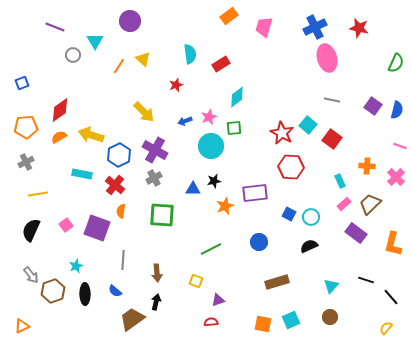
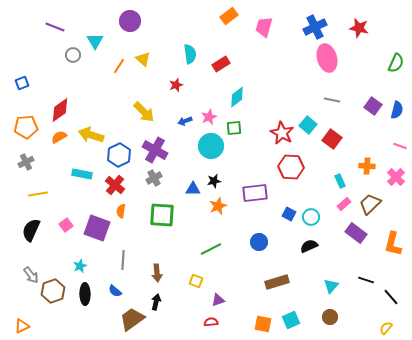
orange star at (225, 206): moved 7 px left
cyan star at (76, 266): moved 4 px right
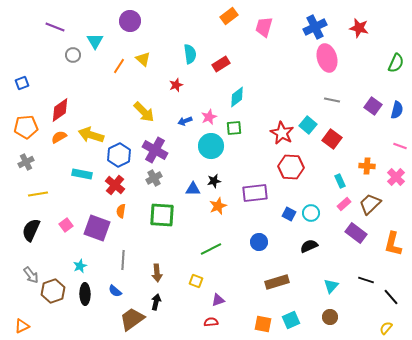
cyan circle at (311, 217): moved 4 px up
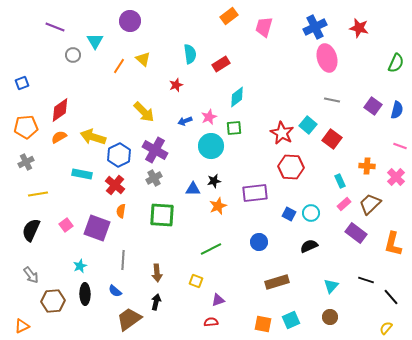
yellow arrow at (91, 135): moved 2 px right, 2 px down
brown hexagon at (53, 291): moved 10 px down; rotated 15 degrees clockwise
brown trapezoid at (132, 319): moved 3 px left
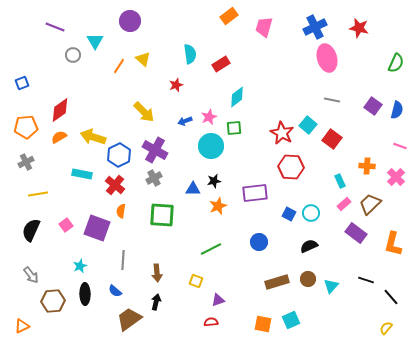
brown circle at (330, 317): moved 22 px left, 38 px up
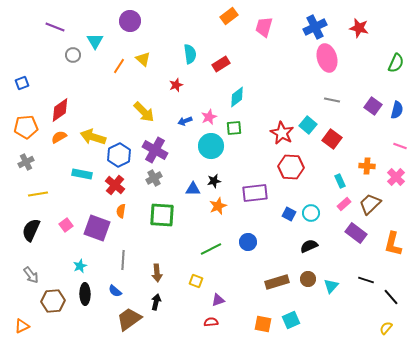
blue circle at (259, 242): moved 11 px left
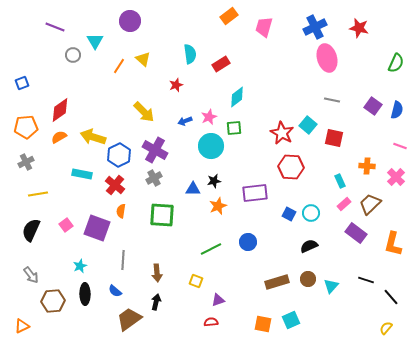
red square at (332, 139): moved 2 px right, 1 px up; rotated 24 degrees counterclockwise
